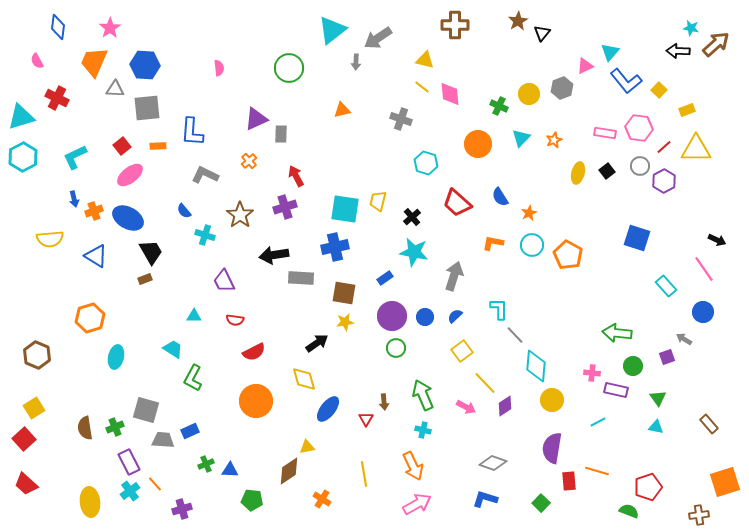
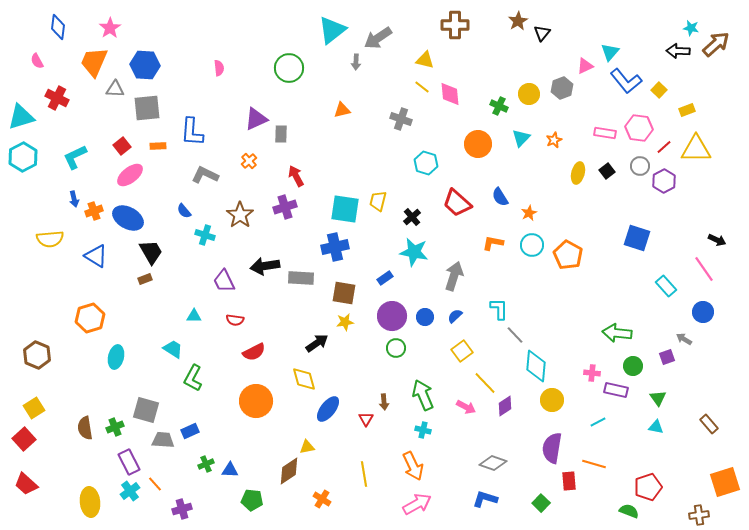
black arrow at (274, 255): moved 9 px left, 11 px down
orange line at (597, 471): moved 3 px left, 7 px up
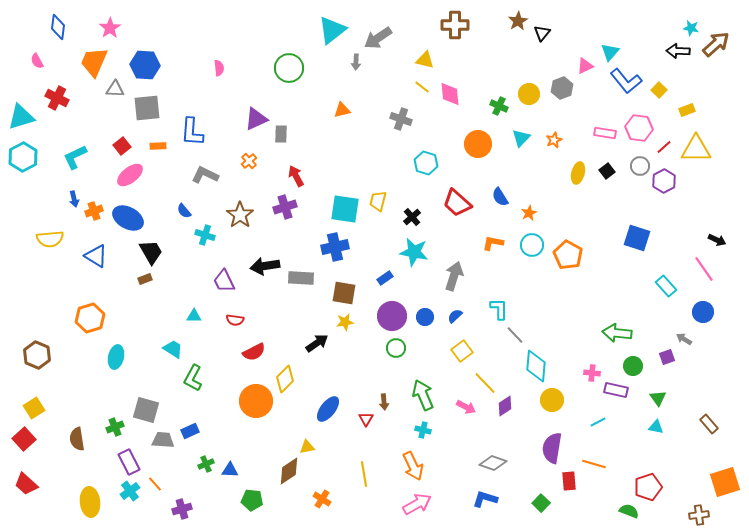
yellow diamond at (304, 379): moved 19 px left; rotated 60 degrees clockwise
brown semicircle at (85, 428): moved 8 px left, 11 px down
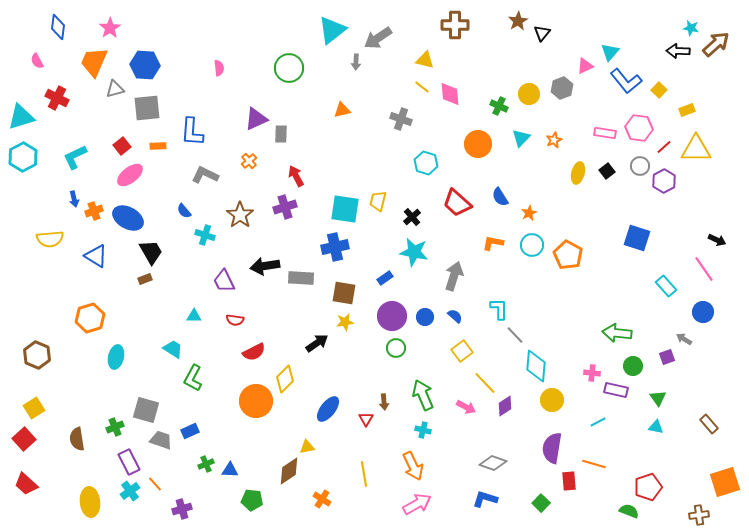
gray triangle at (115, 89): rotated 18 degrees counterclockwise
blue semicircle at (455, 316): rotated 84 degrees clockwise
gray trapezoid at (163, 440): moved 2 px left; rotated 15 degrees clockwise
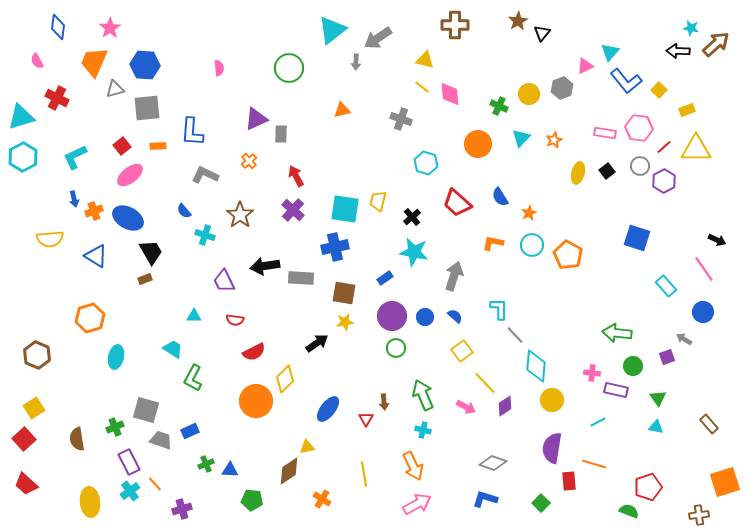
purple cross at (285, 207): moved 8 px right, 3 px down; rotated 30 degrees counterclockwise
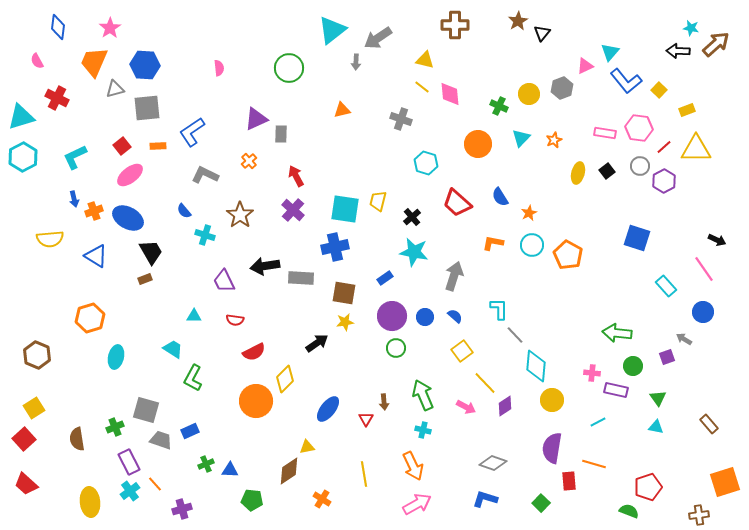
blue L-shape at (192, 132): rotated 52 degrees clockwise
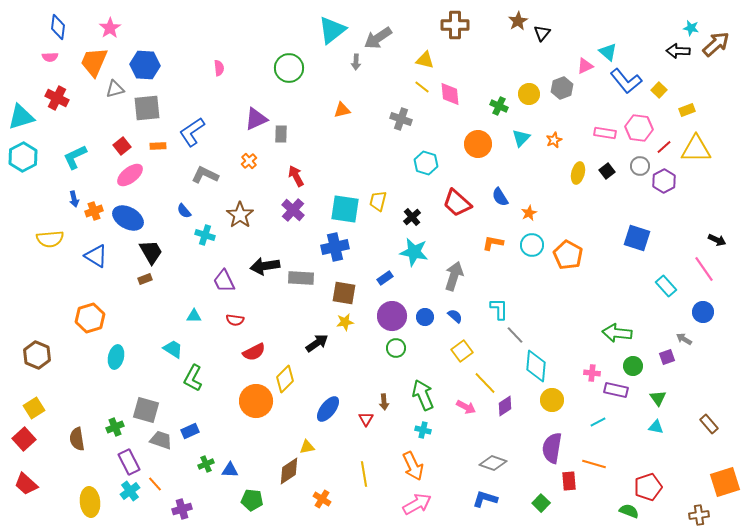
cyan triangle at (610, 52): moved 2 px left; rotated 30 degrees counterclockwise
pink semicircle at (37, 61): moved 13 px right, 4 px up; rotated 63 degrees counterclockwise
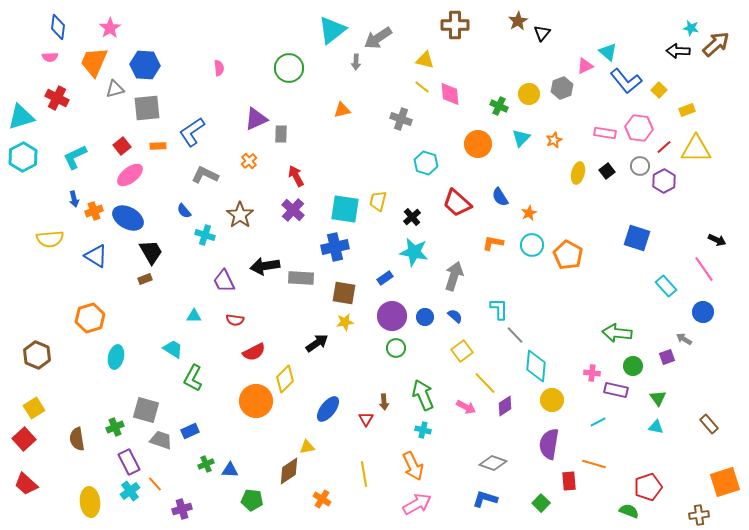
purple semicircle at (552, 448): moved 3 px left, 4 px up
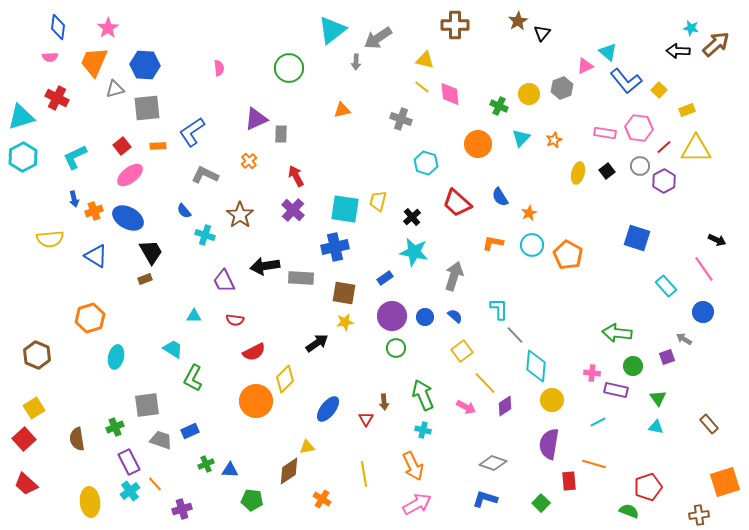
pink star at (110, 28): moved 2 px left
gray square at (146, 410): moved 1 px right, 5 px up; rotated 24 degrees counterclockwise
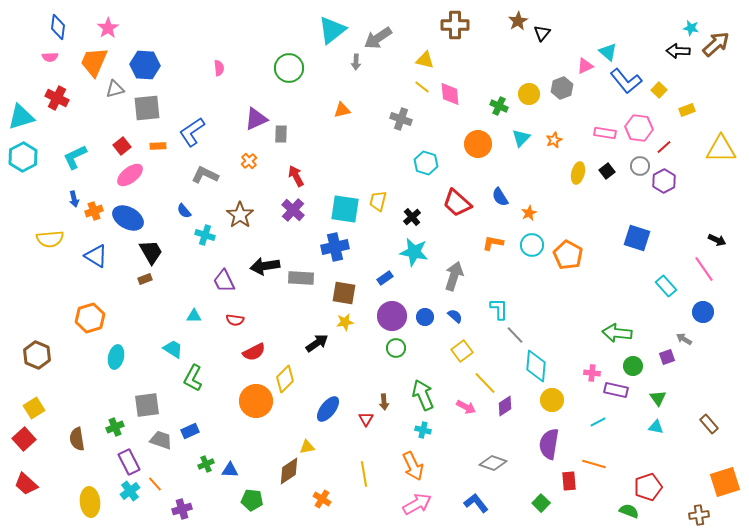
yellow triangle at (696, 149): moved 25 px right
blue L-shape at (485, 499): moved 9 px left, 4 px down; rotated 35 degrees clockwise
